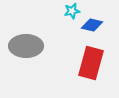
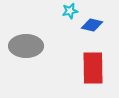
cyan star: moved 2 px left
red rectangle: moved 2 px right, 5 px down; rotated 16 degrees counterclockwise
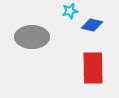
gray ellipse: moved 6 px right, 9 px up
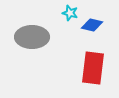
cyan star: moved 2 px down; rotated 28 degrees clockwise
red rectangle: rotated 8 degrees clockwise
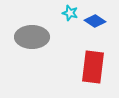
blue diamond: moved 3 px right, 4 px up; rotated 20 degrees clockwise
red rectangle: moved 1 px up
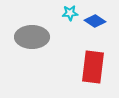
cyan star: rotated 21 degrees counterclockwise
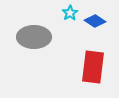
cyan star: rotated 28 degrees counterclockwise
gray ellipse: moved 2 px right
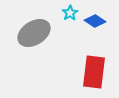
gray ellipse: moved 4 px up; rotated 32 degrees counterclockwise
red rectangle: moved 1 px right, 5 px down
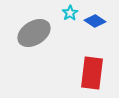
red rectangle: moved 2 px left, 1 px down
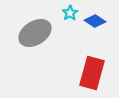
gray ellipse: moved 1 px right
red rectangle: rotated 8 degrees clockwise
